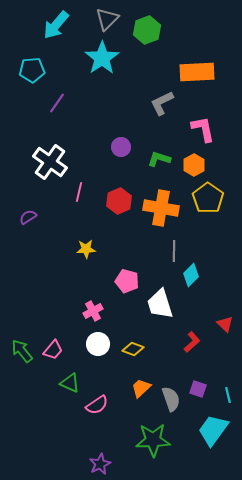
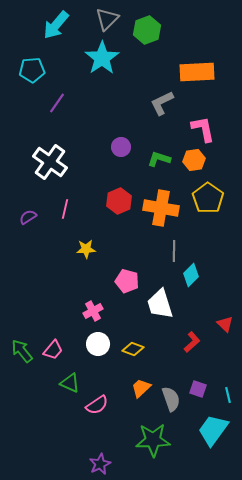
orange hexagon: moved 5 px up; rotated 20 degrees clockwise
pink line: moved 14 px left, 17 px down
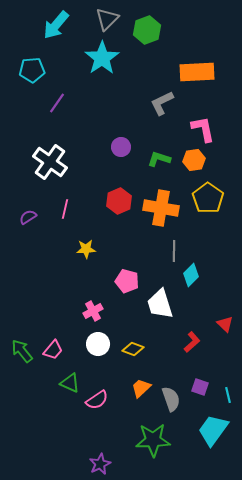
purple square: moved 2 px right, 2 px up
pink semicircle: moved 5 px up
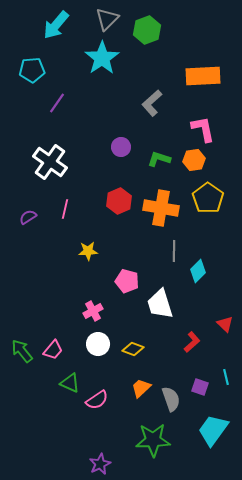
orange rectangle: moved 6 px right, 4 px down
gray L-shape: moved 10 px left; rotated 16 degrees counterclockwise
yellow star: moved 2 px right, 2 px down
cyan diamond: moved 7 px right, 4 px up
cyan line: moved 2 px left, 18 px up
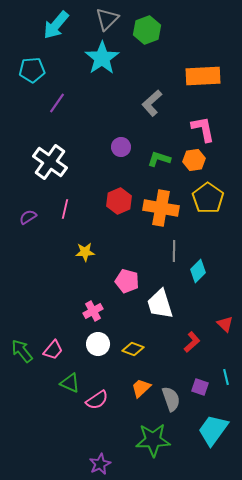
yellow star: moved 3 px left, 1 px down
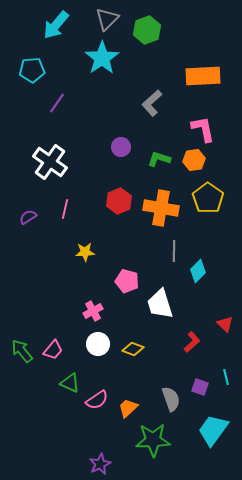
orange trapezoid: moved 13 px left, 20 px down
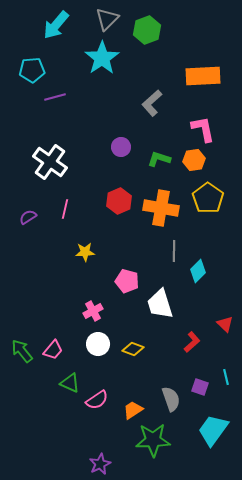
purple line: moved 2 px left, 6 px up; rotated 40 degrees clockwise
orange trapezoid: moved 5 px right, 2 px down; rotated 10 degrees clockwise
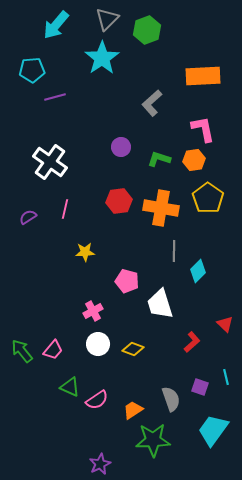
red hexagon: rotated 15 degrees clockwise
green triangle: moved 4 px down
